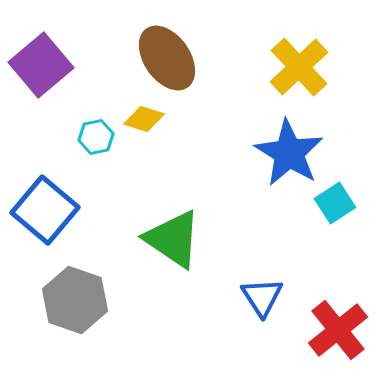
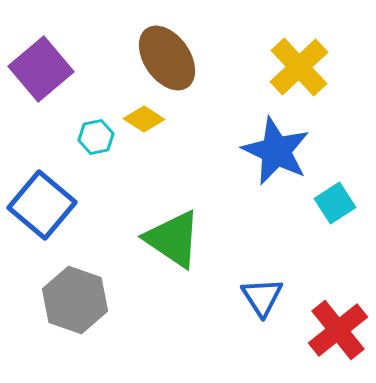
purple square: moved 4 px down
yellow diamond: rotated 15 degrees clockwise
blue star: moved 13 px left, 2 px up; rotated 6 degrees counterclockwise
blue square: moved 3 px left, 5 px up
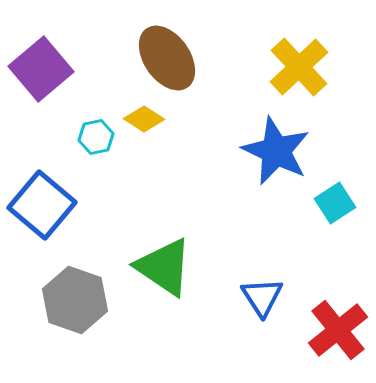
green triangle: moved 9 px left, 28 px down
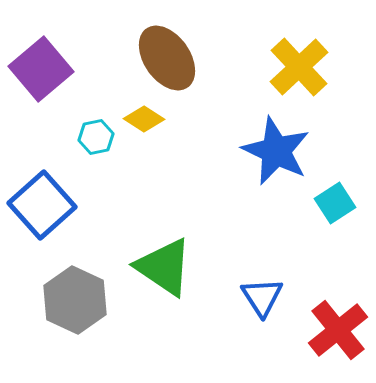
blue square: rotated 8 degrees clockwise
gray hexagon: rotated 6 degrees clockwise
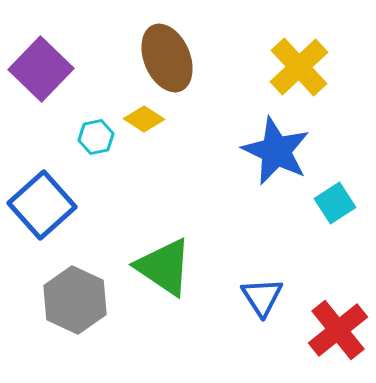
brown ellipse: rotated 12 degrees clockwise
purple square: rotated 6 degrees counterclockwise
